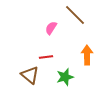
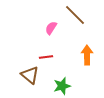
green star: moved 3 px left, 9 px down
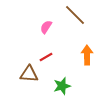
pink semicircle: moved 5 px left, 1 px up
red line: rotated 24 degrees counterclockwise
brown triangle: moved 1 px left, 1 px up; rotated 36 degrees counterclockwise
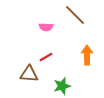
pink semicircle: rotated 120 degrees counterclockwise
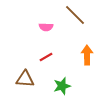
brown triangle: moved 4 px left, 5 px down
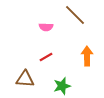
orange arrow: moved 1 px down
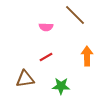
brown triangle: rotated 12 degrees counterclockwise
green star: moved 1 px left; rotated 18 degrees clockwise
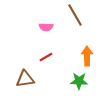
brown line: rotated 15 degrees clockwise
green star: moved 18 px right, 5 px up
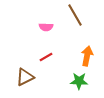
orange arrow: rotated 12 degrees clockwise
brown triangle: moved 2 px up; rotated 18 degrees counterclockwise
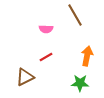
pink semicircle: moved 2 px down
green star: moved 1 px right, 2 px down
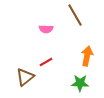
red line: moved 5 px down
brown triangle: rotated 12 degrees counterclockwise
